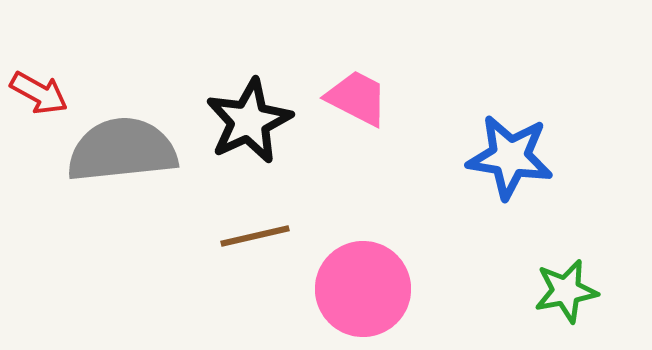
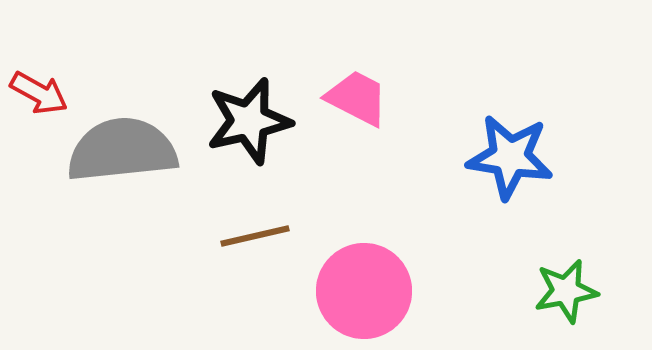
black star: rotated 12 degrees clockwise
pink circle: moved 1 px right, 2 px down
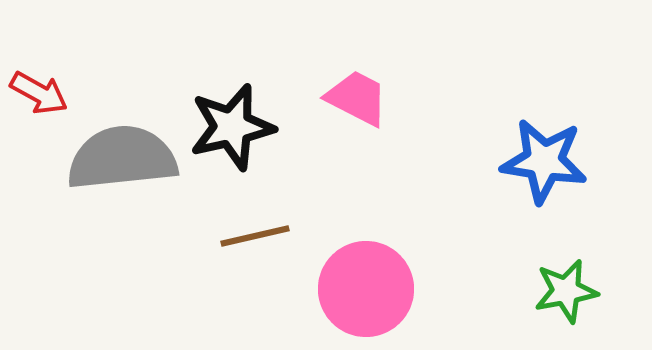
black star: moved 17 px left, 6 px down
gray semicircle: moved 8 px down
blue star: moved 34 px right, 4 px down
pink circle: moved 2 px right, 2 px up
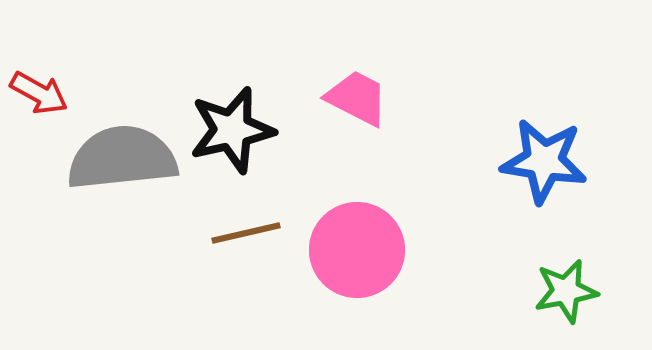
black star: moved 3 px down
brown line: moved 9 px left, 3 px up
pink circle: moved 9 px left, 39 px up
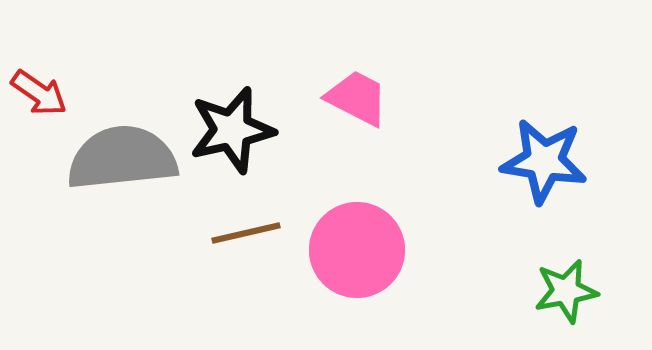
red arrow: rotated 6 degrees clockwise
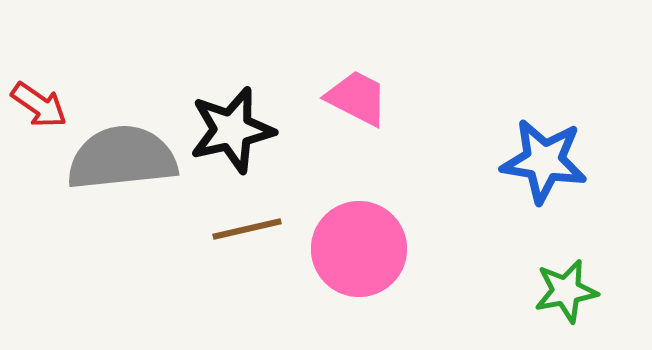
red arrow: moved 12 px down
brown line: moved 1 px right, 4 px up
pink circle: moved 2 px right, 1 px up
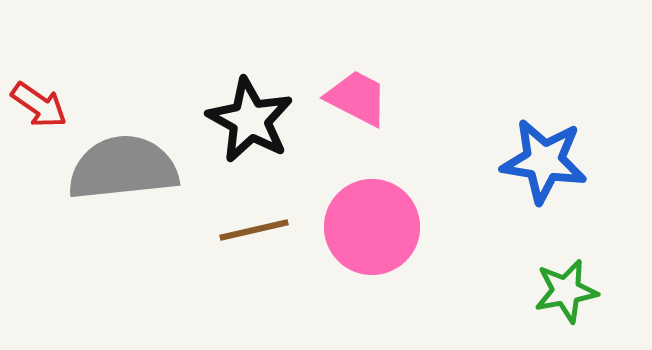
black star: moved 18 px right, 10 px up; rotated 30 degrees counterclockwise
gray semicircle: moved 1 px right, 10 px down
brown line: moved 7 px right, 1 px down
pink circle: moved 13 px right, 22 px up
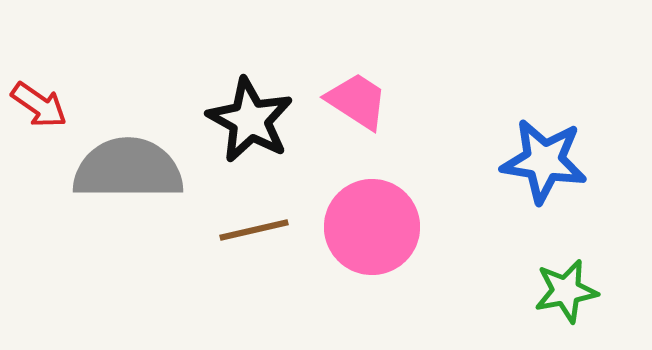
pink trapezoid: moved 3 px down; rotated 6 degrees clockwise
gray semicircle: moved 5 px right, 1 px down; rotated 6 degrees clockwise
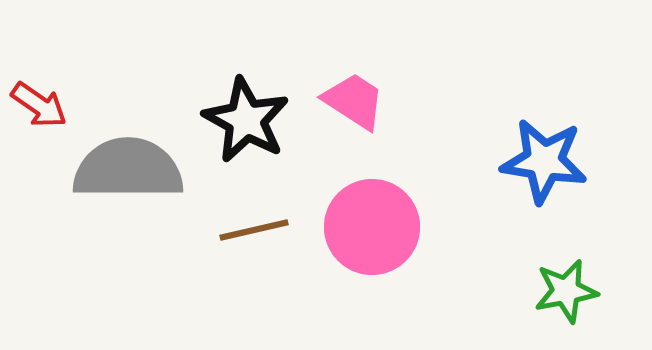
pink trapezoid: moved 3 px left
black star: moved 4 px left
